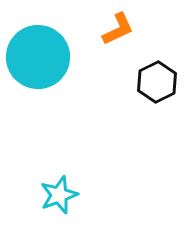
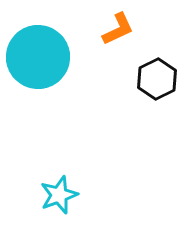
black hexagon: moved 3 px up
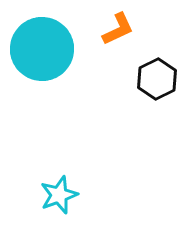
cyan circle: moved 4 px right, 8 px up
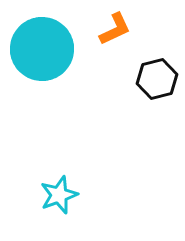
orange L-shape: moved 3 px left
black hexagon: rotated 12 degrees clockwise
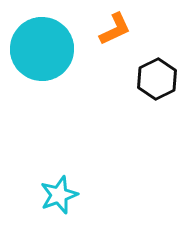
black hexagon: rotated 12 degrees counterclockwise
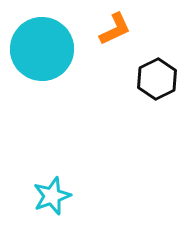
cyan star: moved 7 px left, 1 px down
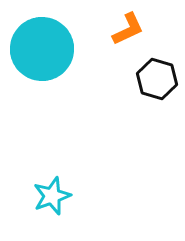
orange L-shape: moved 13 px right
black hexagon: rotated 18 degrees counterclockwise
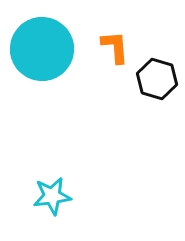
orange L-shape: moved 13 px left, 18 px down; rotated 69 degrees counterclockwise
cyan star: rotated 12 degrees clockwise
